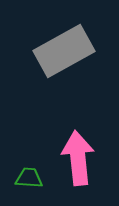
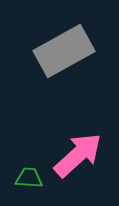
pink arrow: moved 3 px up; rotated 54 degrees clockwise
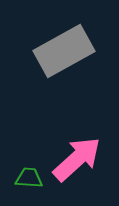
pink arrow: moved 1 px left, 4 px down
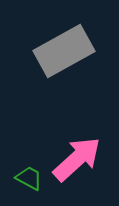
green trapezoid: rotated 24 degrees clockwise
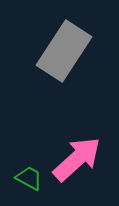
gray rectangle: rotated 28 degrees counterclockwise
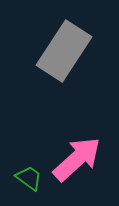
green trapezoid: rotated 8 degrees clockwise
